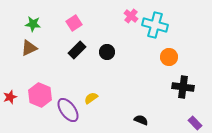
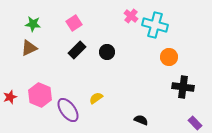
yellow semicircle: moved 5 px right
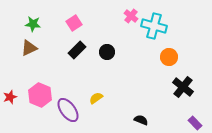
cyan cross: moved 1 px left, 1 px down
black cross: rotated 30 degrees clockwise
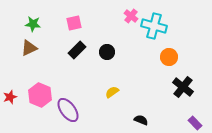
pink square: rotated 21 degrees clockwise
yellow semicircle: moved 16 px right, 6 px up
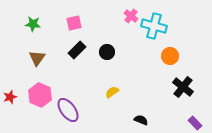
brown triangle: moved 8 px right, 10 px down; rotated 30 degrees counterclockwise
orange circle: moved 1 px right, 1 px up
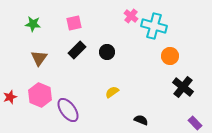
brown triangle: moved 2 px right
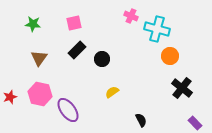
pink cross: rotated 16 degrees counterclockwise
cyan cross: moved 3 px right, 3 px down
black circle: moved 5 px left, 7 px down
black cross: moved 1 px left, 1 px down
pink hexagon: moved 1 px up; rotated 10 degrees counterclockwise
black semicircle: rotated 40 degrees clockwise
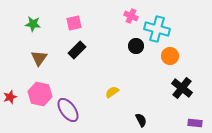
black circle: moved 34 px right, 13 px up
purple rectangle: rotated 40 degrees counterclockwise
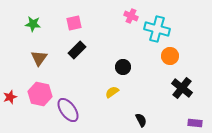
black circle: moved 13 px left, 21 px down
